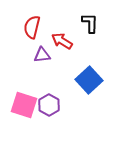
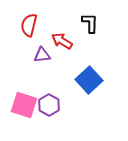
red semicircle: moved 3 px left, 2 px up
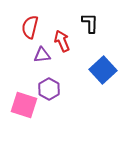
red semicircle: moved 1 px right, 2 px down
red arrow: rotated 35 degrees clockwise
blue square: moved 14 px right, 10 px up
purple hexagon: moved 16 px up
